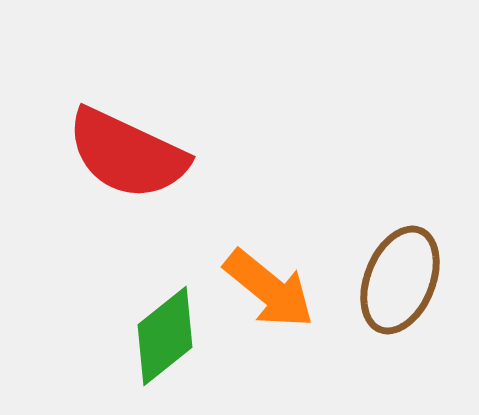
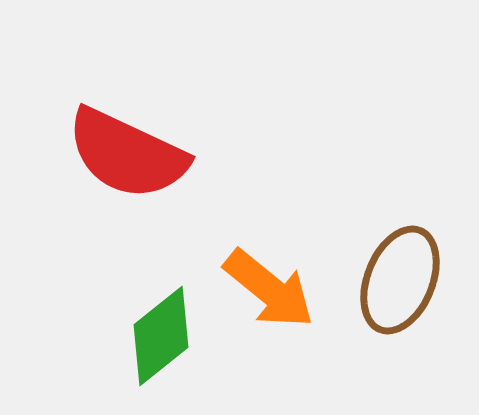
green diamond: moved 4 px left
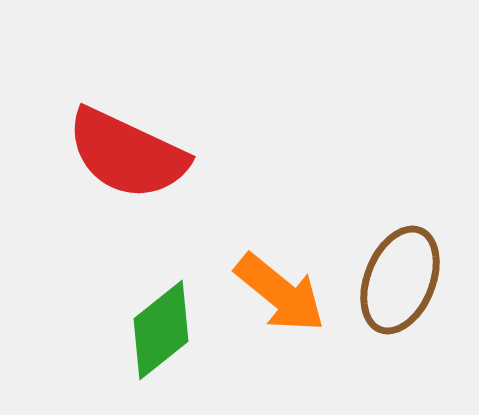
orange arrow: moved 11 px right, 4 px down
green diamond: moved 6 px up
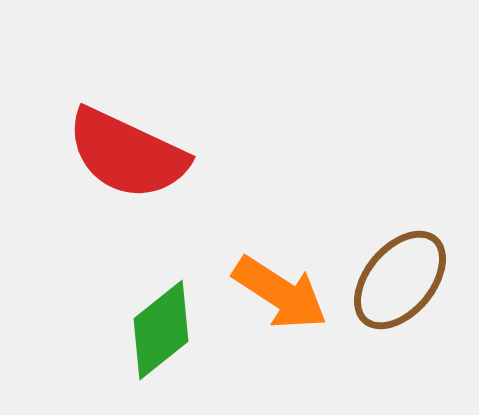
brown ellipse: rotated 18 degrees clockwise
orange arrow: rotated 6 degrees counterclockwise
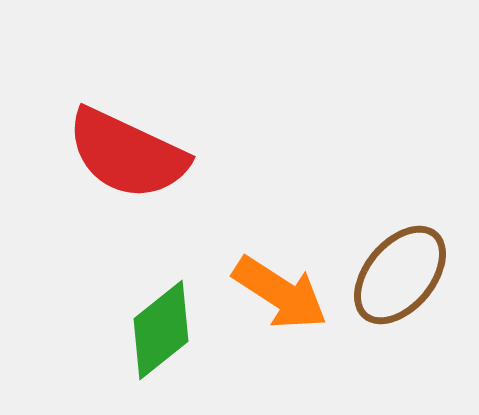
brown ellipse: moved 5 px up
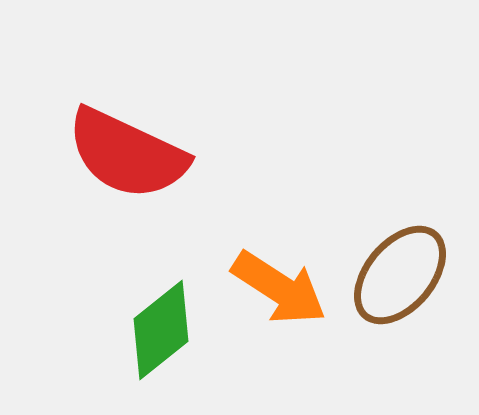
orange arrow: moved 1 px left, 5 px up
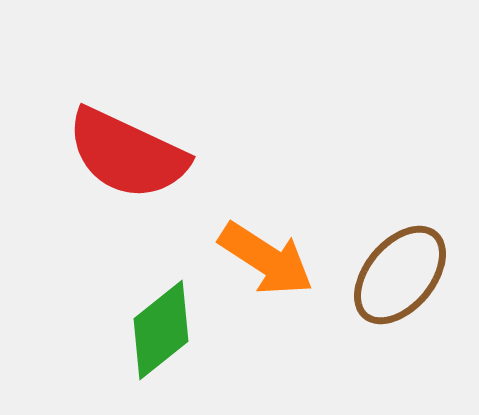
orange arrow: moved 13 px left, 29 px up
